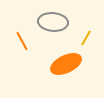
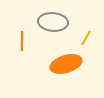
orange line: rotated 30 degrees clockwise
orange ellipse: rotated 8 degrees clockwise
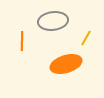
gray ellipse: moved 1 px up; rotated 12 degrees counterclockwise
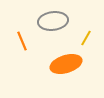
orange line: rotated 24 degrees counterclockwise
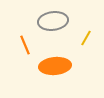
orange line: moved 3 px right, 4 px down
orange ellipse: moved 11 px left, 2 px down; rotated 12 degrees clockwise
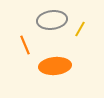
gray ellipse: moved 1 px left, 1 px up
yellow line: moved 6 px left, 9 px up
